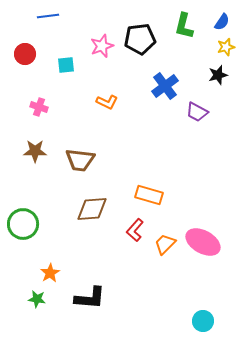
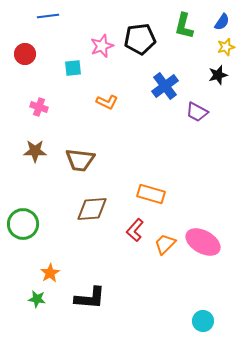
cyan square: moved 7 px right, 3 px down
orange rectangle: moved 2 px right, 1 px up
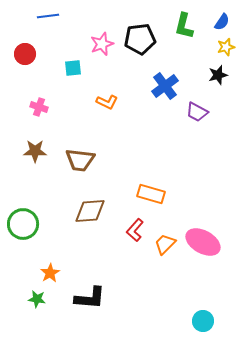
pink star: moved 2 px up
brown diamond: moved 2 px left, 2 px down
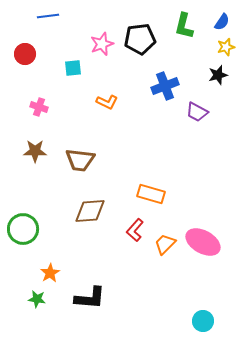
blue cross: rotated 16 degrees clockwise
green circle: moved 5 px down
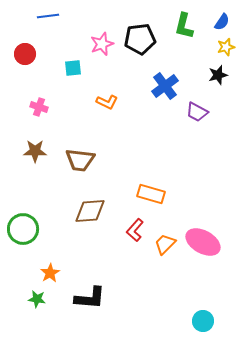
blue cross: rotated 16 degrees counterclockwise
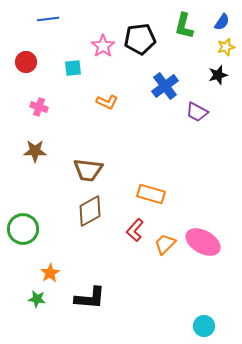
blue line: moved 3 px down
pink star: moved 1 px right, 2 px down; rotated 15 degrees counterclockwise
red circle: moved 1 px right, 8 px down
brown trapezoid: moved 8 px right, 10 px down
brown diamond: rotated 24 degrees counterclockwise
cyan circle: moved 1 px right, 5 px down
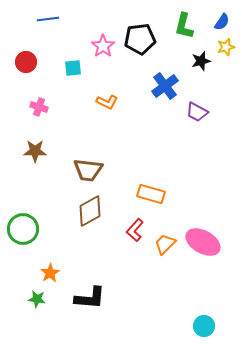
black star: moved 17 px left, 14 px up
